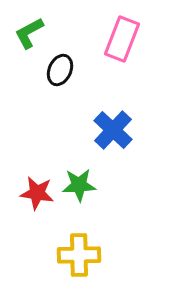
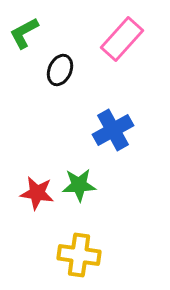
green L-shape: moved 5 px left
pink rectangle: rotated 21 degrees clockwise
blue cross: rotated 18 degrees clockwise
yellow cross: rotated 9 degrees clockwise
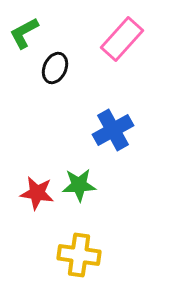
black ellipse: moved 5 px left, 2 px up
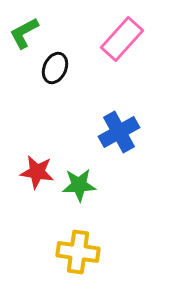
blue cross: moved 6 px right, 2 px down
red star: moved 21 px up
yellow cross: moved 1 px left, 3 px up
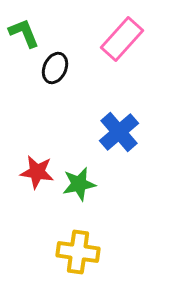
green L-shape: rotated 96 degrees clockwise
blue cross: rotated 12 degrees counterclockwise
green star: moved 1 px up; rotated 8 degrees counterclockwise
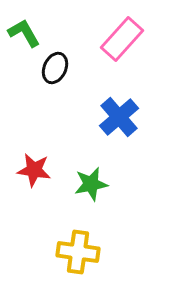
green L-shape: rotated 8 degrees counterclockwise
blue cross: moved 15 px up
red star: moved 3 px left, 2 px up
green star: moved 12 px right
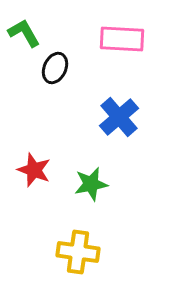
pink rectangle: rotated 51 degrees clockwise
red star: rotated 12 degrees clockwise
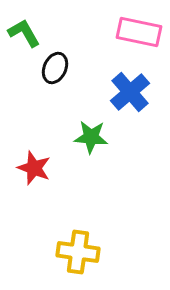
pink rectangle: moved 17 px right, 7 px up; rotated 9 degrees clockwise
blue cross: moved 11 px right, 25 px up
red star: moved 2 px up
green star: moved 47 px up; rotated 16 degrees clockwise
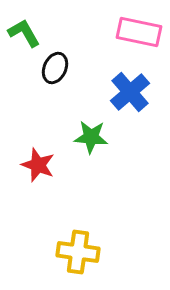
red star: moved 4 px right, 3 px up
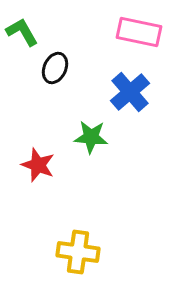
green L-shape: moved 2 px left, 1 px up
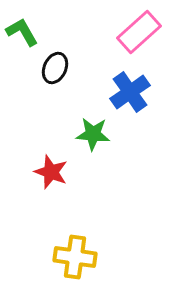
pink rectangle: rotated 54 degrees counterclockwise
blue cross: rotated 6 degrees clockwise
green star: moved 2 px right, 3 px up
red star: moved 13 px right, 7 px down
yellow cross: moved 3 px left, 5 px down
